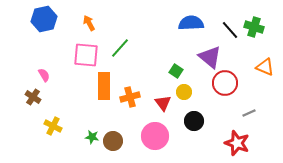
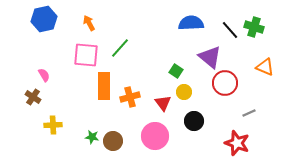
yellow cross: moved 1 px up; rotated 30 degrees counterclockwise
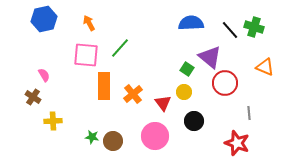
green square: moved 11 px right, 2 px up
orange cross: moved 3 px right, 3 px up; rotated 24 degrees counterclockwise
gray line: rotated 72 degrees counterclockwise
yellow cross: moved 4 px up
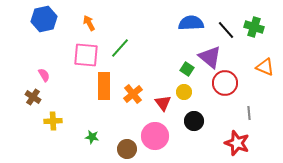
black line: moved 4 px left
brown circle: moved 14 px right, 8 px down
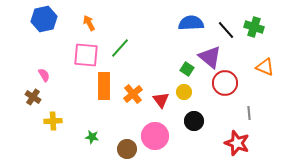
red triangle: moved 2 px left, 3 px up
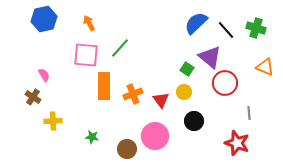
blue semicircle: moved 5 px right; rotated 40 degrees counterclockwise
green cross: moved 2 px right, 1 px down
orange cross: rotated 18 degrees clockwise
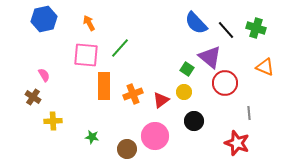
blue semicircle: rotated 90 degrees counterclockwise
red triangle: rotated 30 degrees clockwise
